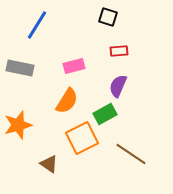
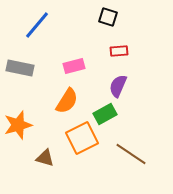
blue line: rotated 8 degrees clockwise
brown triangle: moved 4 px left, 6 px up; rotated 18 degrees counterclockwise
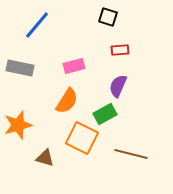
red rectangle: moved 1 px right, 1 px up
orange square: rotated 36 degrees counterclockwise
brown line: rotated 20 degrees counterclockwise
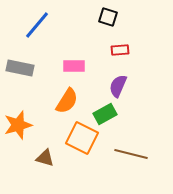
pink rectangle: rotated 15 degrees clockwise
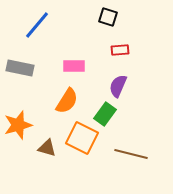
green rectangle: rotated 25 degrees counterclockwise
brown triangle: moved 2 px right, 10 px up
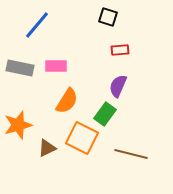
pink rectangle: moved 18 px left
brown triangle: rotated 42 degrees counterclockwise
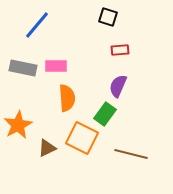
gray rectangle: moved 3 px right
orange semicircle: moved 3 px up; rotated 36 degrees counterclockwise
orange star: rotated 12 degrees counterclockwise
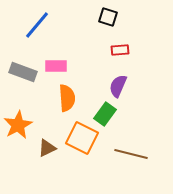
gray rectangle: moved 4 px down; rotated 8 degrees clockwise
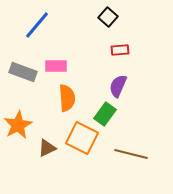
black square: rotated 24 degrees clockwise
